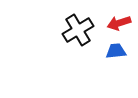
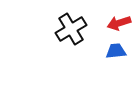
black cross: moved 7 px left, 1 px up
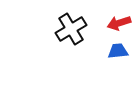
blue trapezoid: moved 2 px right
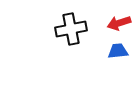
black cross: rotated 20 degrees clockwise
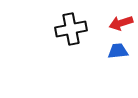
red arrow: moved 2 px right
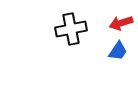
blue trapezoid: rotated 130 degrees clockwise
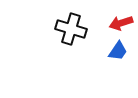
black cross: rotated 28 degrees clockwise
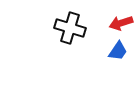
black cross: moved 1 px left, 1 px up
